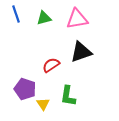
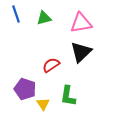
pink triangle: moved 4 px right, 4 px down
black triangle: rotated 25 degrees counterclockwise
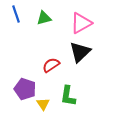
pink triangle: rotated 20 degrees counterclockwise
black triangle: moved 1 px left
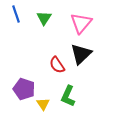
green triangle: rotated 42 degrees counterclockwise
pink triangle: rotated 20 degrees counterclockwise
black triangle: moved 1 px right, 2 px down
red semicircle: moved 6 px right; rotated 90 degrees counterclockwise
purple pentagon: moved 1 px left
green L-shape: rotated 15 degrees clockwise
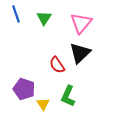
black triangle: moved 1 px left, 1 px up
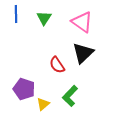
blue line: rotated 18 degrees clockwise
pink triangle: moved 1 px right, 1 px up; rotated 35 degrees counterclockwise
black triangle: moved 3 px right
green L-shape: moved 2 px right; rotated 20 degrees clockwise
yellow triangle: rotated 24 degrees clockwise
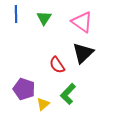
green L-shape: moved 2 px left, 2 px up
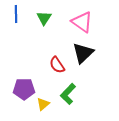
purple pentagon: rotated 20 degrees counterclockwise
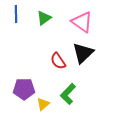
green triangle: rotated 21 degrees clockwise
red semicircle: moved 1 px right, 4 px up
